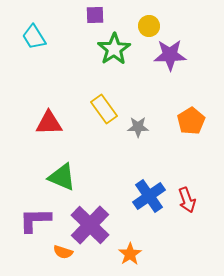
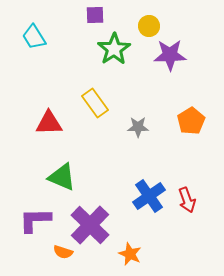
yellow rectangle: moved 9 px left, 6 px up
orange star: rotated 15 degrees counterclockwise
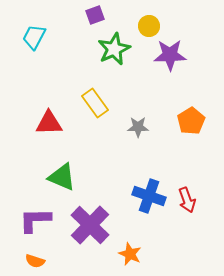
purple square: rotated 18 degrees counterclockwise
cyan trapezoid: rotated 60 degrees clockwise
green star: rotated 8 degrees clockwise
blue cross: rotated 36 degrees counterclockwise
orange semicircle: moved 28 px left, 9 px down
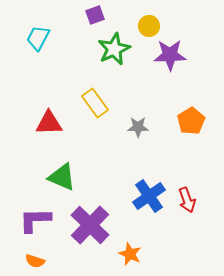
cyan trapezoid: moved 4 px right, 1 px down
blue cross: rotated 36 degrees clockwise
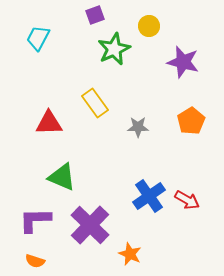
purple star: moved 13 px right, 7 px down; rotated 16 degrees clockwise
red arrow: rotated 40 degrees counterclockwise
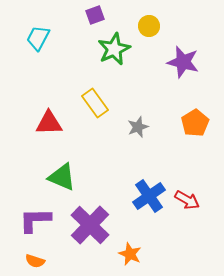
orange pentagon: moved 4 px right, 2 px down
gray star: rotated 20 degrees counterclockwise
